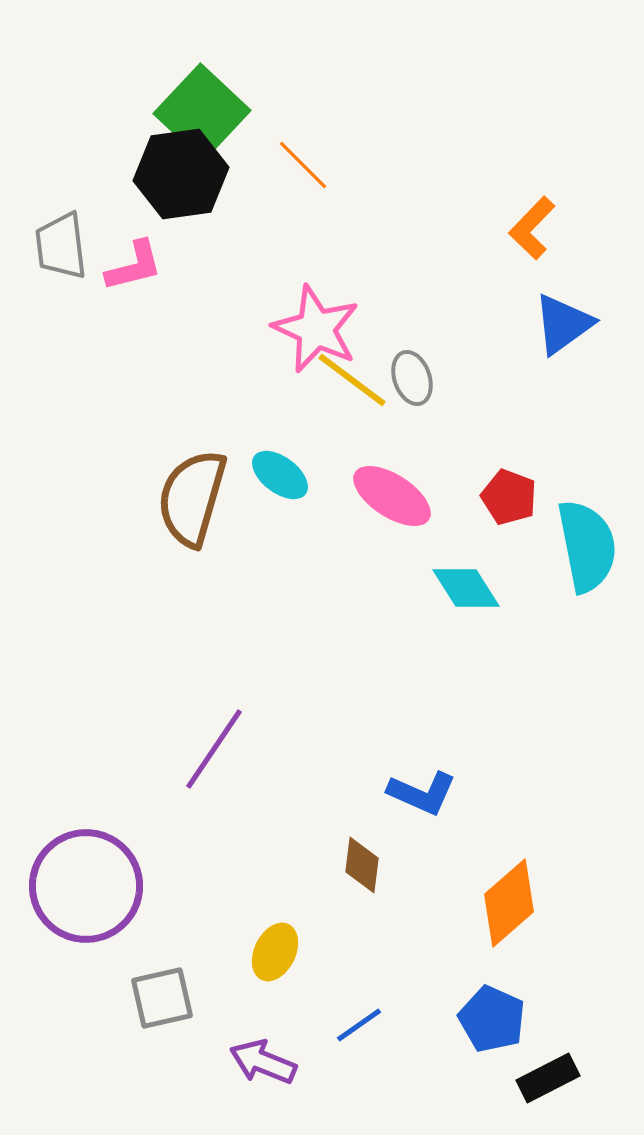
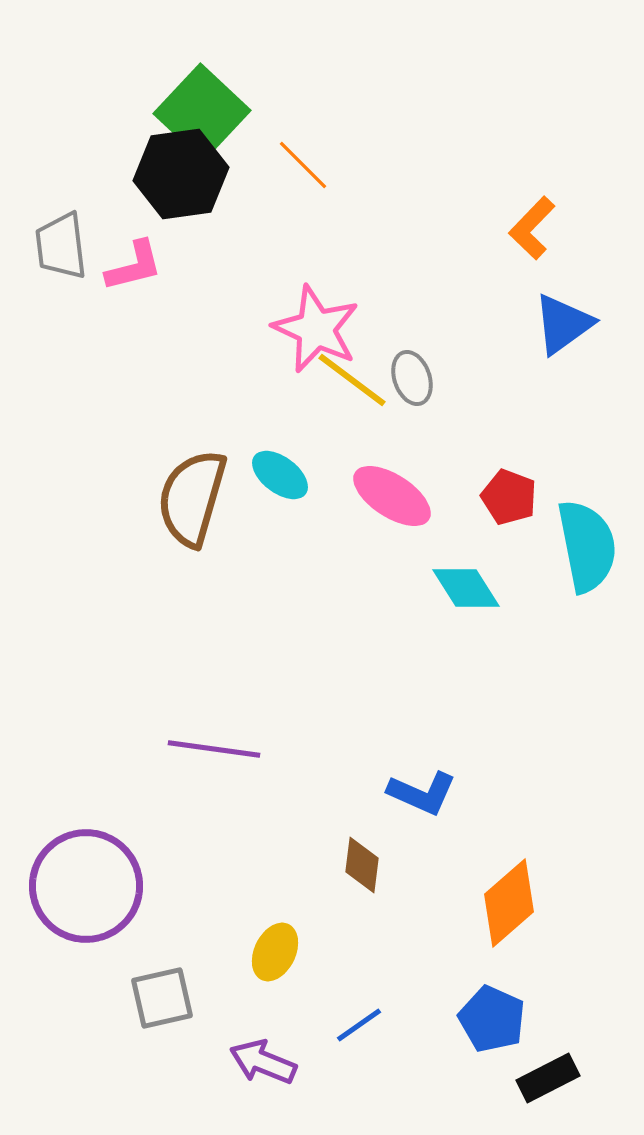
purple line: rotated 64 degrees clockwise
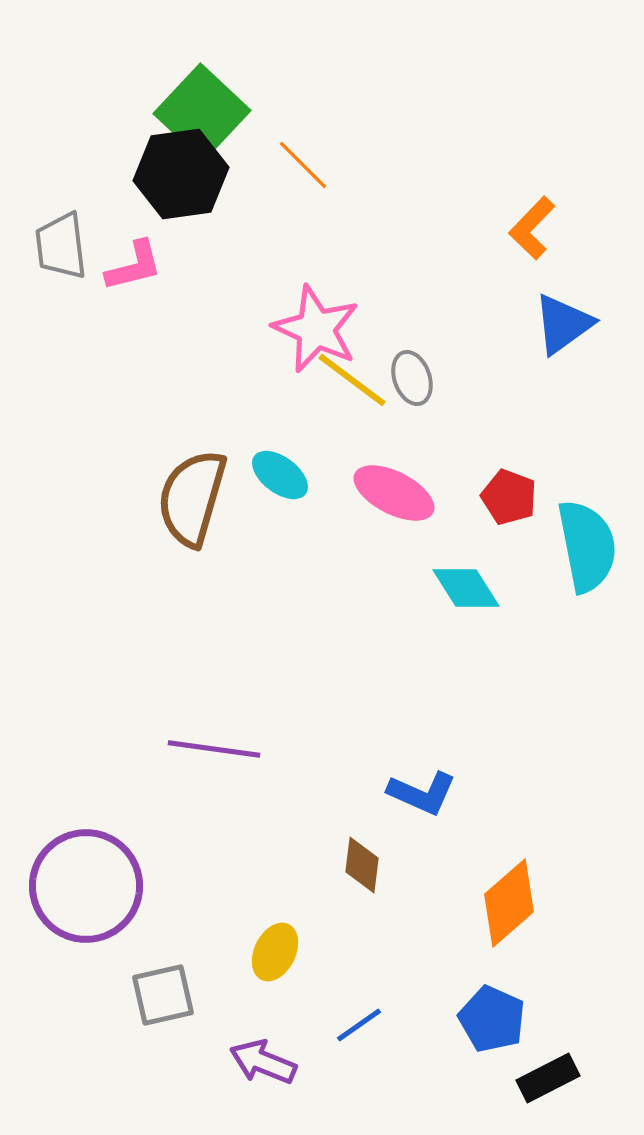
pink ellipse: moved 2 px right, 3 px up; rotated 6 degrees counterclockwise
gray square: moved 1 px right, 3 px up
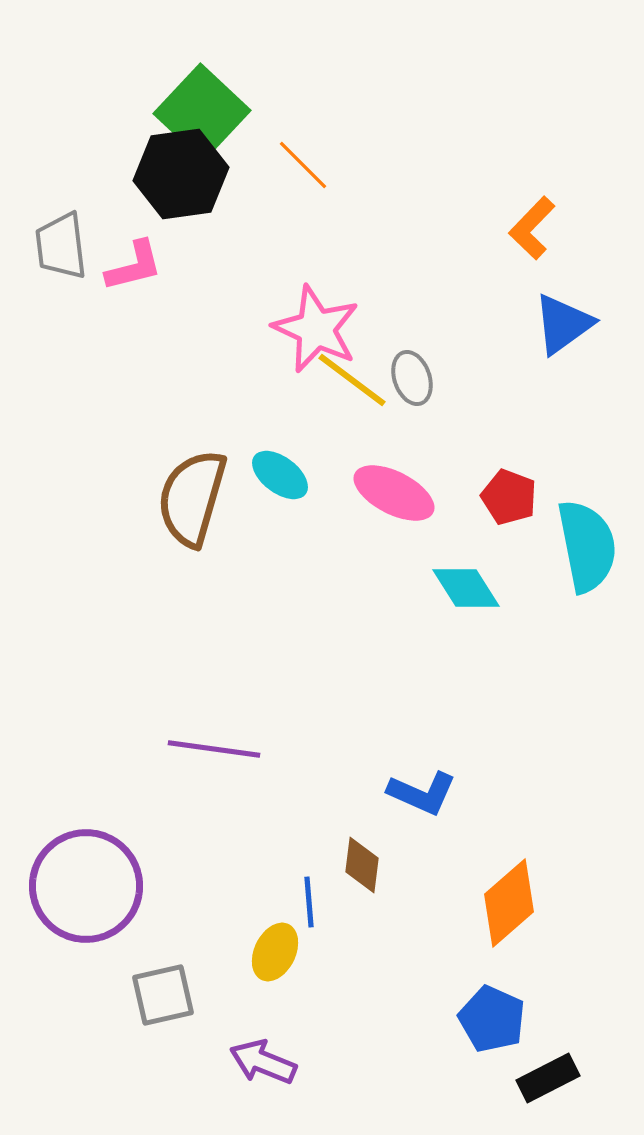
blue line: moved 50 px left, 123 px up; rotated 60 degrees counterclockwise
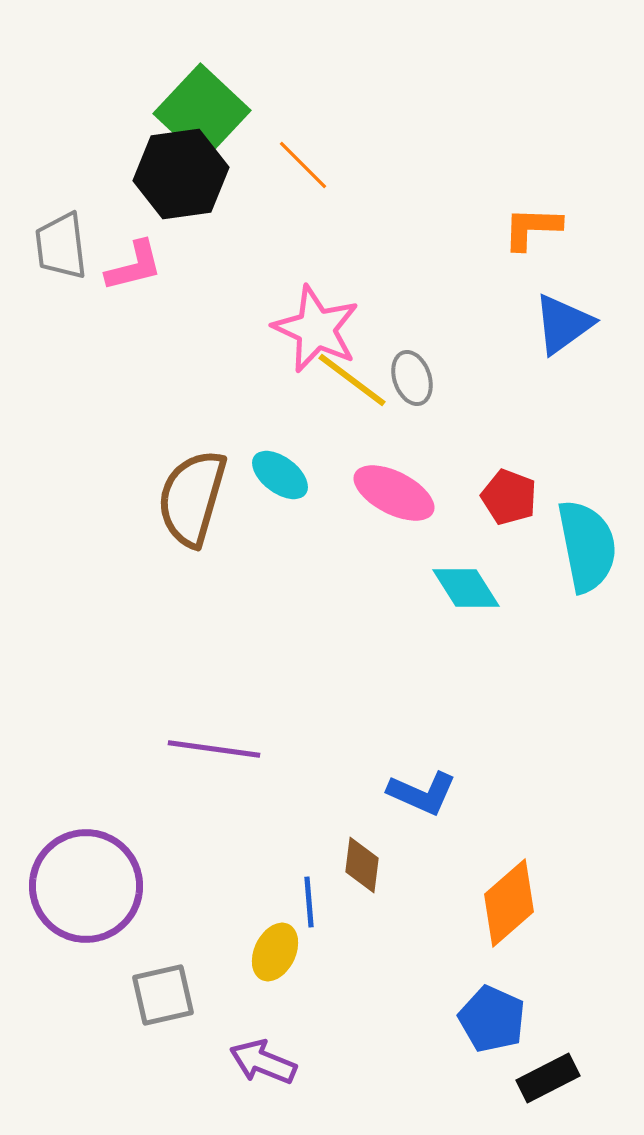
orange L-shape: rotated 48 degrees clockwise
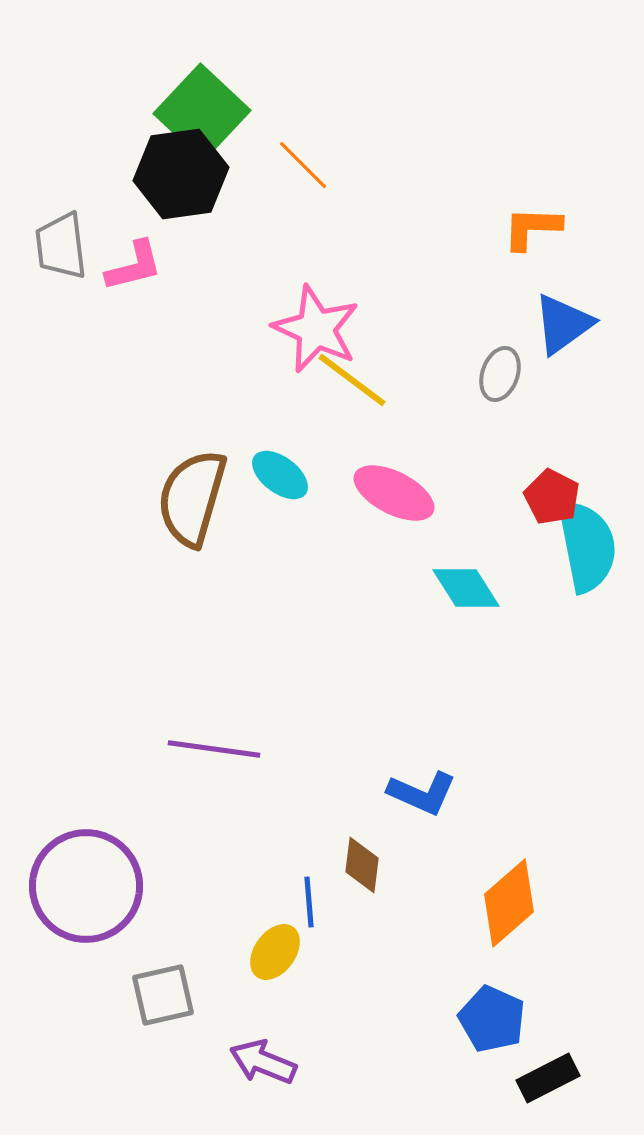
gray ellipse: moved 88 px right, 4 px up; rotated 38 degrees clockwise
red pentagon: moved 43 px right; rotated 6 degrees clockwise
yellow ellipse: rotated 10 degrees clockwise
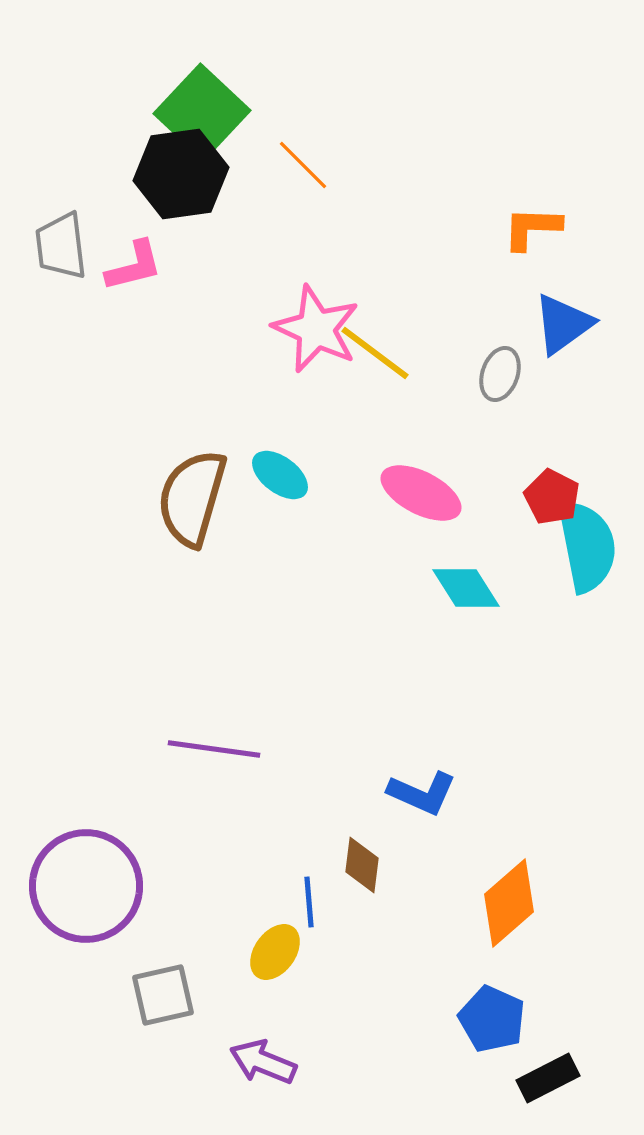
yellow line: moved 23 px right, 27 px up
pink ellipse: moved 27 px right
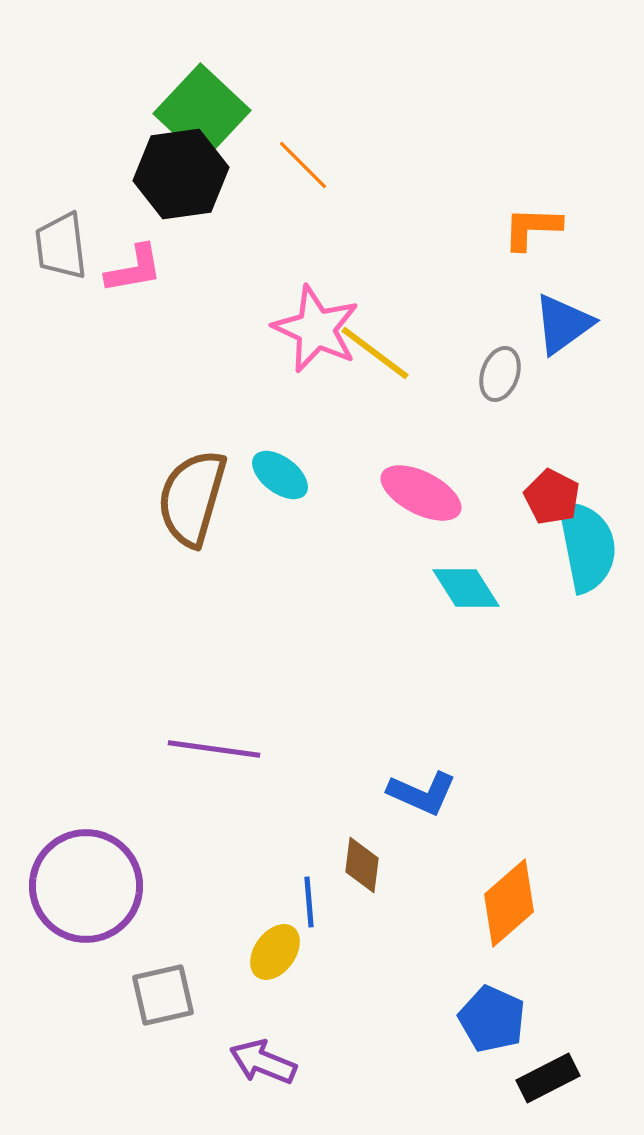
pink L-shape: moved 3 px down; rotated 4 degrees clockwise
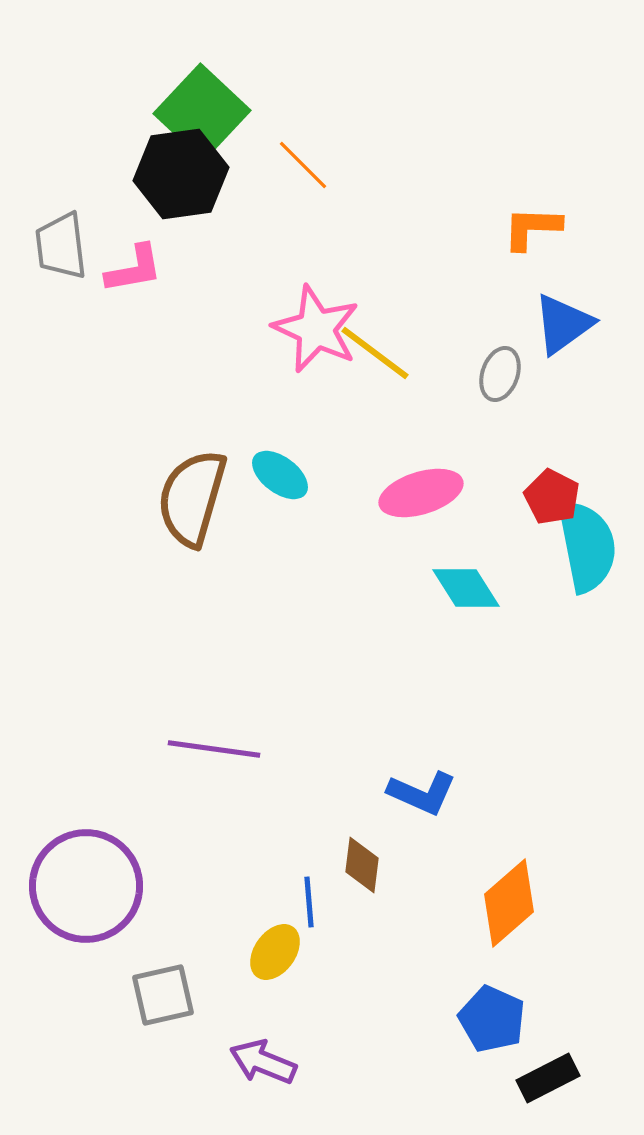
pink ellipse: rotated 44 degrees counterclockwise
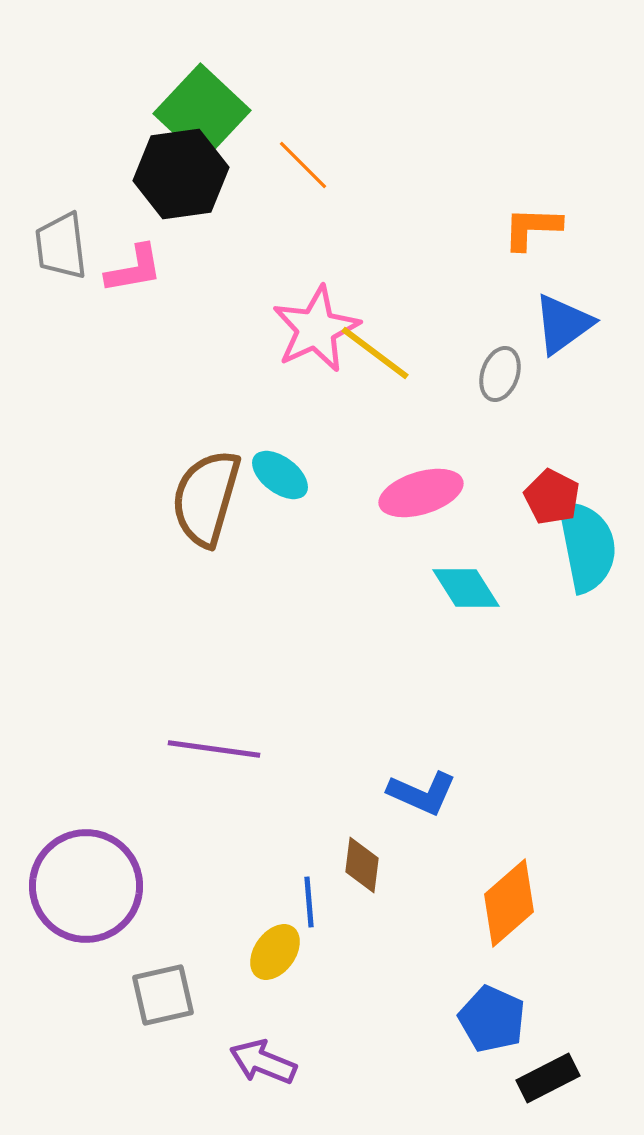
pink star: rotated 22 degrees clockwise
brown semicircle: moved 14 px right
